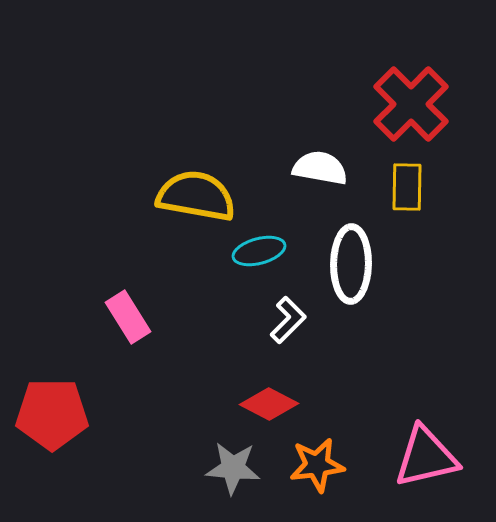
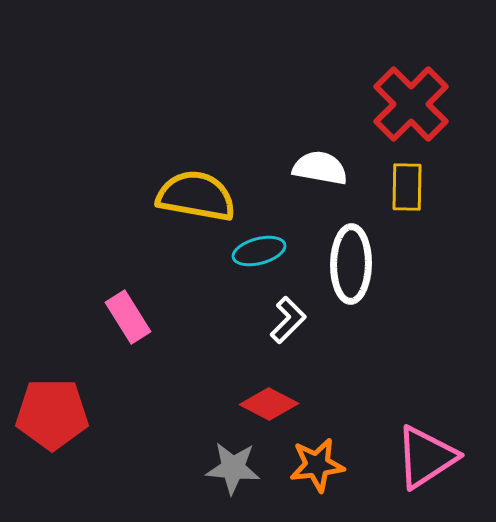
pink triangle: rotated 20 degrees counterclockwise
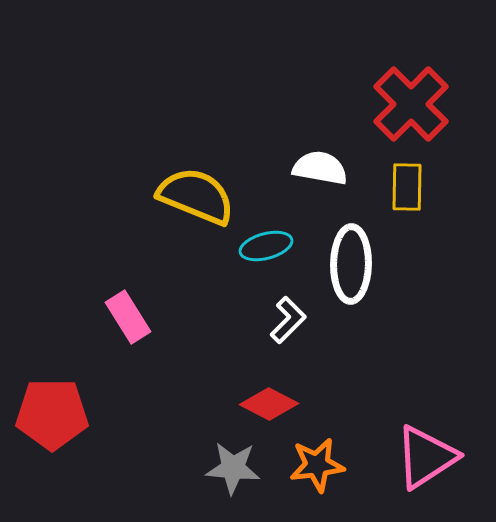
yellow semicircle: rotated 12 degrees clockwise
cyan ellipse: moved 7 px right, 5 px up
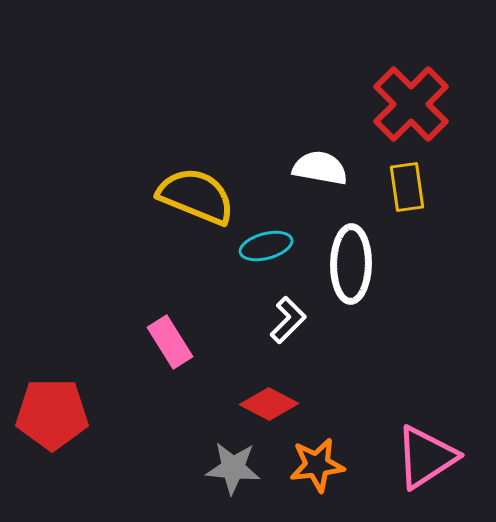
yellow rectangle: rotated 9 degrees counterclockwise
pink rectangle: moved 42 px right, 25 px down
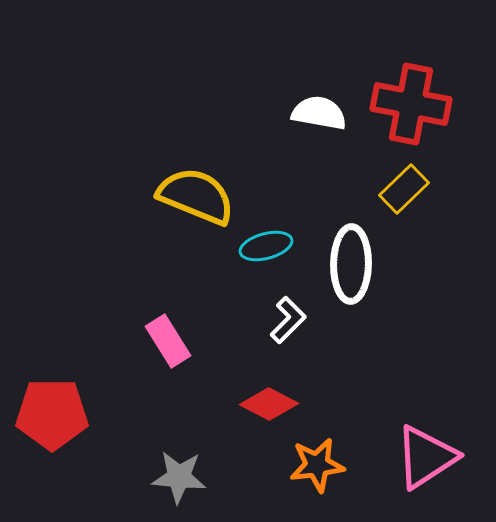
red cross: rotated 34 degrees counterclockwise
white semicircle: moved 1 px left, 55 px up
yellow rectangle: moved 3 px left, 2 px down; rotated 54 degrees clockwise
pink rectangle: moved 2 px left, 1 px up
gray star: moved 54 px left, 9 px down
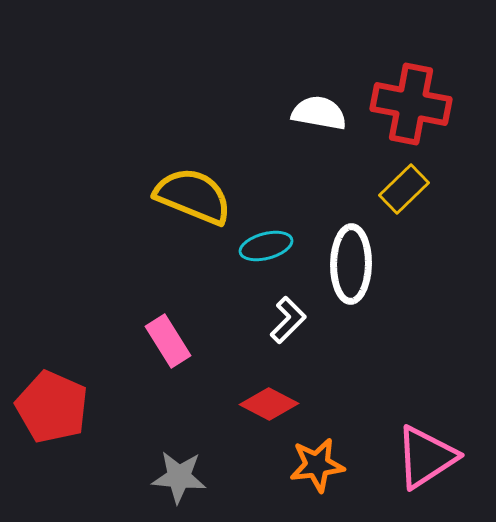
yellow semicircle: moved 3 px left
red pentagon: moved 7 px up; rotated 24 degrees clockwise
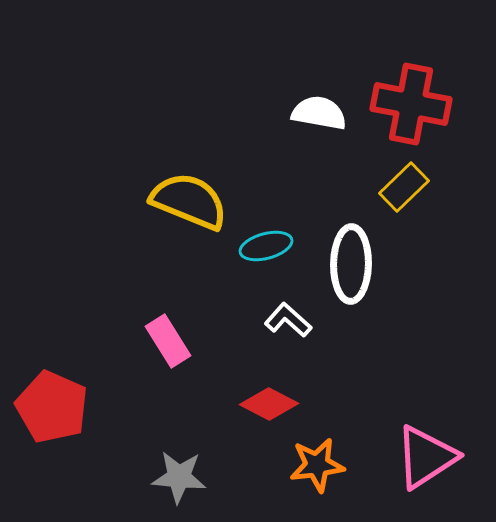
yellow rectangle: moved 2 px up
yellow semicircle: moved 4 px left, 5 px down
white L-shape: rotated 93 degrees counterclockwise
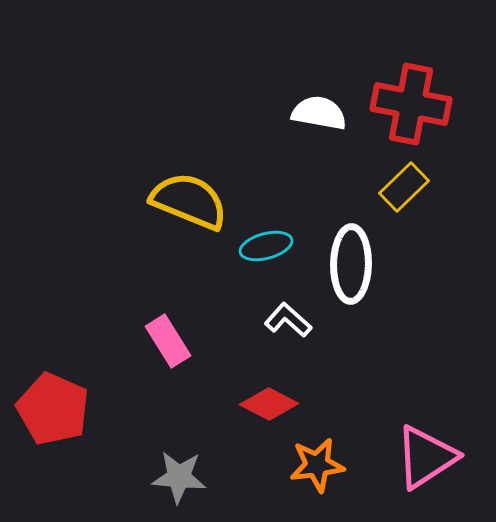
red pentagon: moved 1 px right, 2 px down
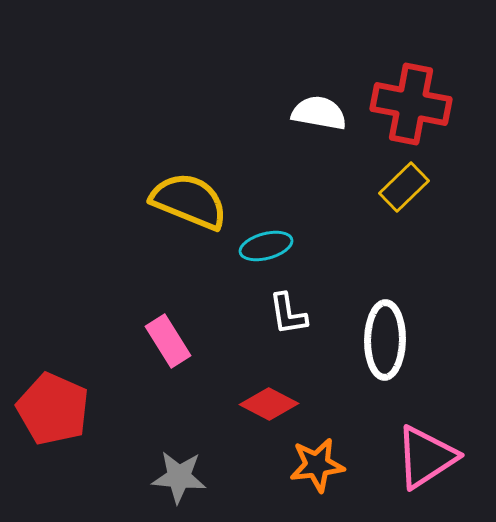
white ellipse: moved 34 px right, 76 px down
white L-shape: moved 6 px up; rotated 141 degrees counterclockwise
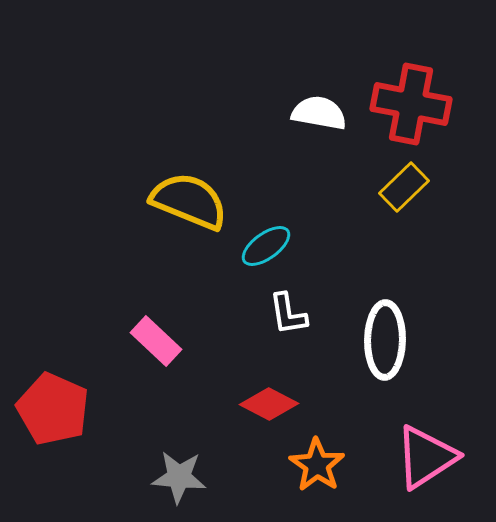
cyan ellipse: rotated 21 degrees counterclockwise
pink rectangle: moved 12 px left; rotated 15 degrees counterclockwise
orange star: rotated 30 degrees counterclockwise
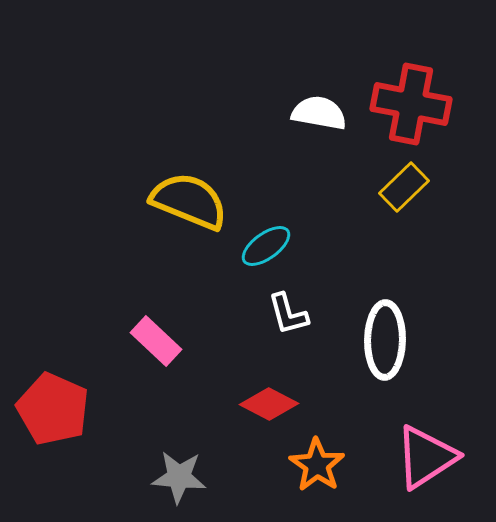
white L-shape: rotated 6 degrees counterclockwise
